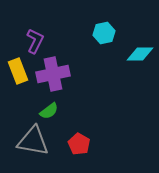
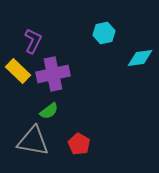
purple L-shape: moved 2 px left
cyan diamond: moved 4 px down; rotated 8 degrees counterclockwise
yellow rectangle: rotated 25 degrees counterclockwise
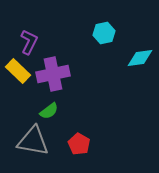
purple L-shape: moved 4 px left, 1 px down
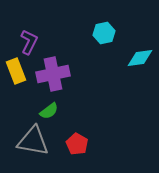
yellow rectangle: moved 2 px left; rotated 25 degrees clockwise
red pentagon: moved 2 px left
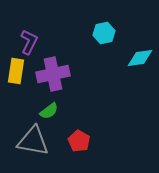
yellow rectangle: rotated 30 degrees clockwise
red pentagon: moved 2 px right, 3 px up
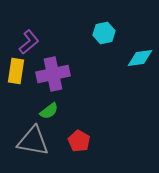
purple L-shape: rotated 25 degrees clockwise
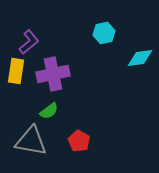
gray triangle: moved 2 px left
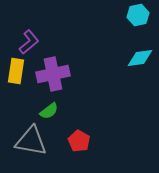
cyan hexagon: moved 34 px right, 18 px up
